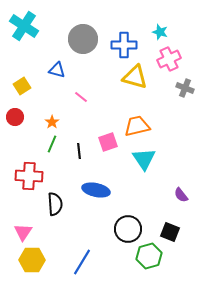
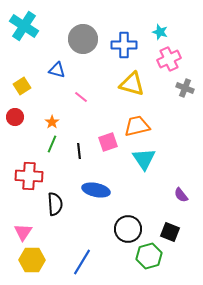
yellow triangle: moved 3 px left, 7 px down
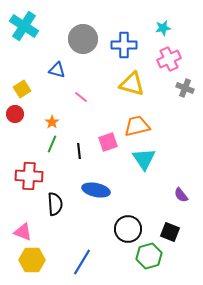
cyan star: moved 3 px right, 4 px up; rotated 28 degrees counterclockwise
yellow square: moved 3 px down
red circle: moved 3 px up
pink triangle: rotated 42 degrees counterclockwise
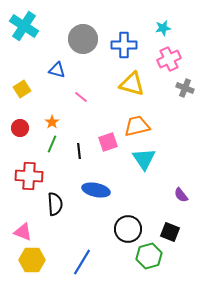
red circle: moved 5 px right, 14 px down
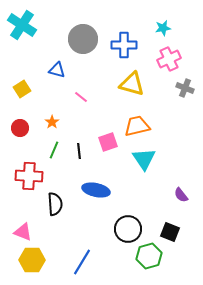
cyan cross: moved 2 px left, 1 px up
green line: moved 2 px right, 6 px down
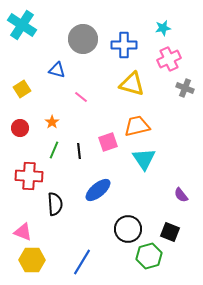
blue ellipse: moved 2 px right; rotated 52 degrees counterclockwise
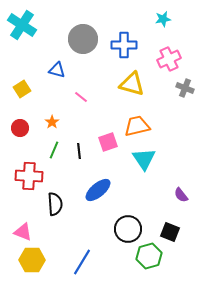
cyan star: moved 9 px up
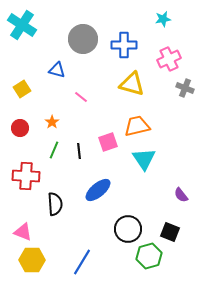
red cross: moved 3 px left
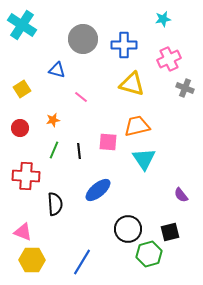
orange star: moved 1 px right, 2 px up; rotated 24 degrees clockwise
pink square: rotated 24 degrees clockwise
black square: rotated 36 degrees counterclockwise
green hexagon: moved 2 px up
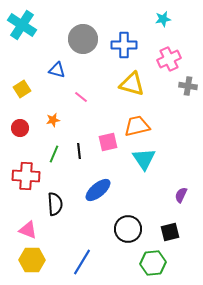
gray cross: moved 3 px right, 2 px up; rotated 12 degrees counterclockwise
pink square: rotated 18 degrees counterclockwise
green line: moved 4 px down
purple semicircle: rotated 63 degrees clockwise
pink triangle: moved 5 px right, 2 px up
green hexagon: moved 4 px right, 9 px down; rotated 10 degrees clockwise
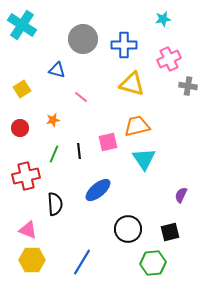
red cross: rotated 16 degrees counterclockwise
